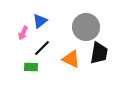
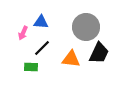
blue triangle: moved 1 px right, 1 px down; rotated 42 degrees clockwise
black trapezoid: rotated 15 degrees clockwise
orange triangle: rotated 18 degrees counterclockwise
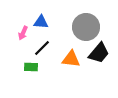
black trapezoid: rotated 15 degrees clockwise
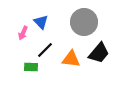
blue triangle: rotated 42 degrees clockwise
gray circle: moved 2 px left, 5 px up
black line: moved 3 px right, 2 px down
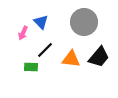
black trapezoid: moved 4 px down
